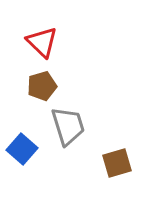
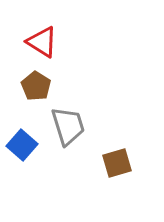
red triangle: rotated 12 degrees counterclockwise
brown pentagon: moved 6 px left; rotated 24 degrees counterclockwise
blue square: moved 4 px up
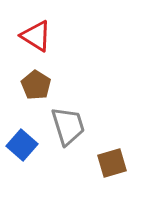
red triangle: moved 6 px left, 6 px up
brown pentagon: moved 1 px up
brown square: moved 5 px left
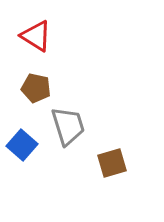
brown pentagon: moved 3 px down; rotated 20 degrees counterclockwise
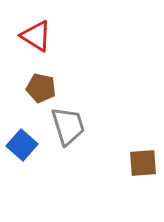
brown pentagon: moved 5 px right
brown square: moved 31 px right; rotated 12 degrees clockwise
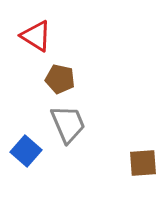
brown pentagon: moved 19 px right, 9 px up
gray trapezoid: moved 2 px up; rotated 6 degrees counterclockwise
blue square: moved 4 px right, 6 px down
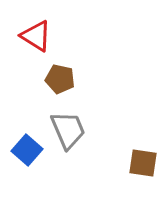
gray trapezoid: moved 6 px down
blue square: moved 1 px right, 1 px up
brown square: rotated 12 degrees clockwise
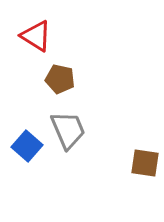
blue square: moved 4 px up
brown square: moved 2 px right
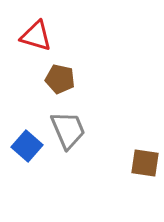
red triangle: rotated 16 degrees counterclockwise
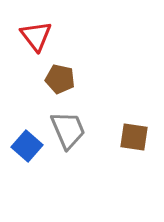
red triangle: rotated 36 degrees clockwise
brown square: moved 11 px left, 26 px up
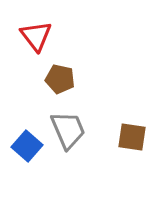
brown square: moved 2 px left
